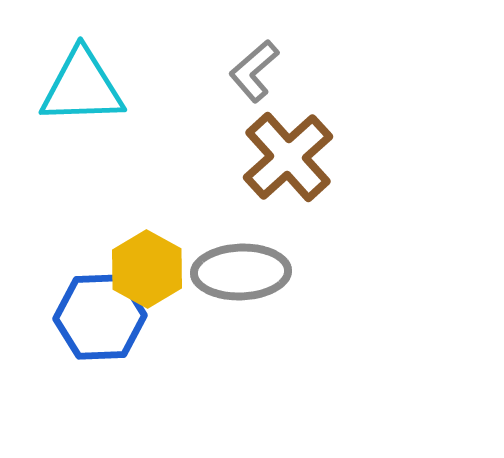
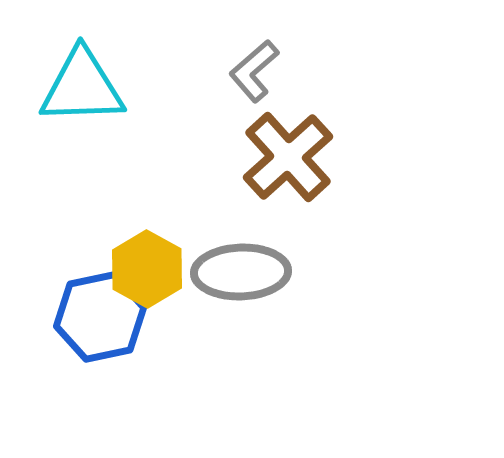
blue hexagon: rotated 10 degrees counterclockwise
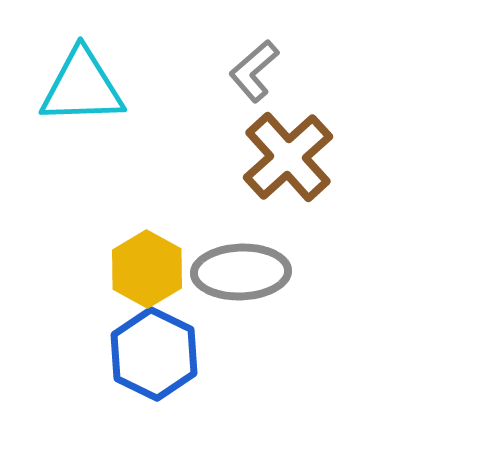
blue hexagon: moved 54 px right, 37 px down; rotated 22 degrees counterclockwise
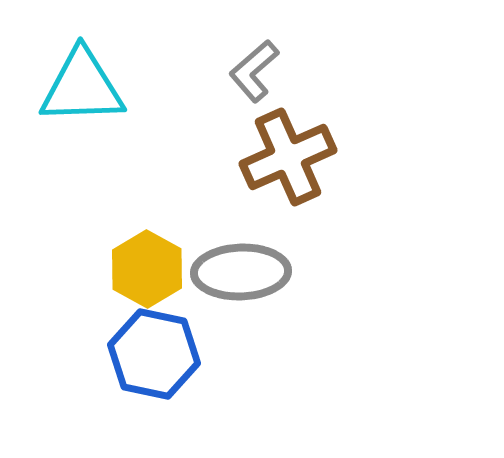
brown cross: rotated 18 degrees clockwise
blue hexagon: rotated 14 degrees counterclockwise
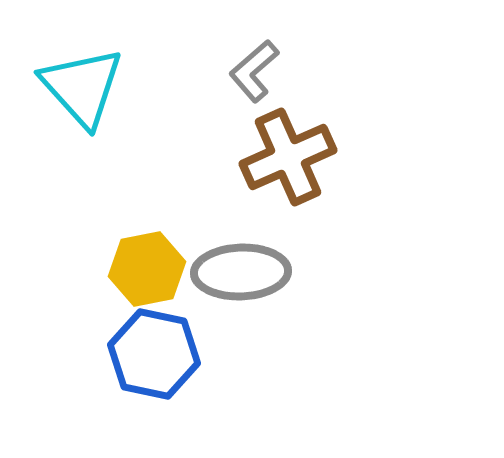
cyan triangle: rotated 50 degrees clockwise
yellow hexagon: rotated 20 degrees clockwise
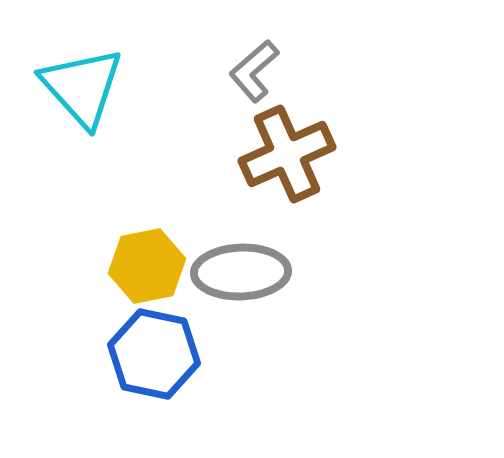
brown cross: moved 1 px left, 3 px up
yellow hexagon: moved 3 px up
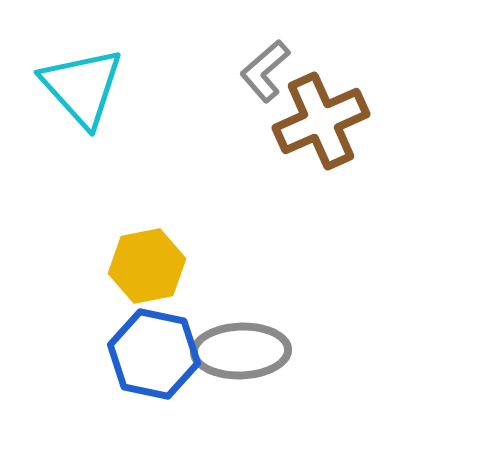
gray L-shape: moved 11 px right
brown cross: moved 34 px right, 33 px up
gray ellipse: moved 79 px down
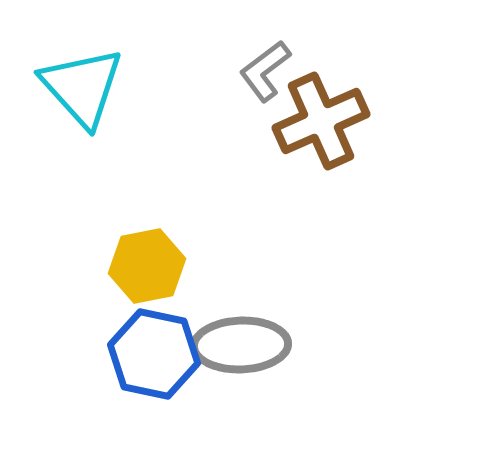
gray L-shape: rotated 4 degrees clockwise
gray ellipse: moved 6 px up
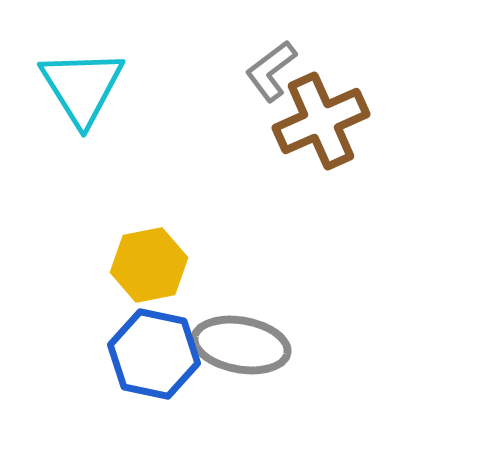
gray L-shape: moved 6 px right
cyan triangle: rotated 10 degrees clockwise
yellow hexagon: moved 2 px right, 1 px up
gray ellipse: rotated 12 degrees clockwise
